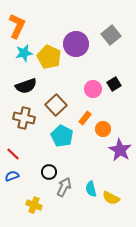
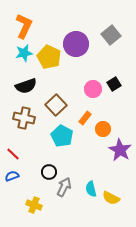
orange L-shape: moved 7 px right
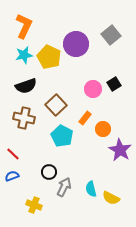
cyan star: moved 2 px down
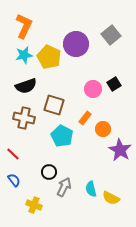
brown square: moved 2 px left; rotated 30 degrees counterclockwise
blue semicircle: moved 2 px right, 4 px down; rotated 72 degrees clockwise
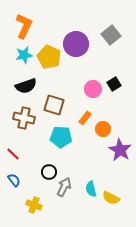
cyan pentagon: moved 1 px left, 1 px down; rotated 25 degrees counterclockwise
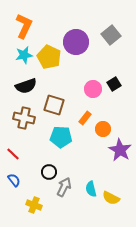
purple circle: moved 2 px up
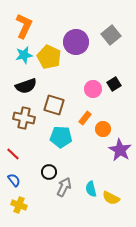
yellow cross: moved 15 px left
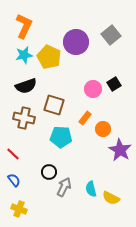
yellow cross: moved 4 px down
